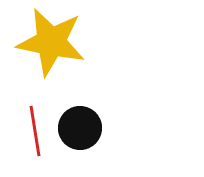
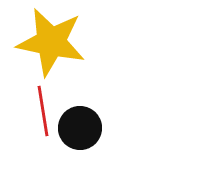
red line: moved 8 px right, 20 px up
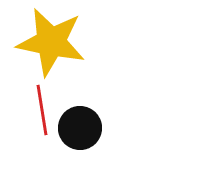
red line: moved 1 px left, 1 px up
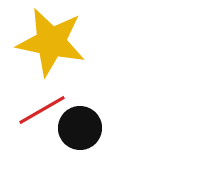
red line: rotated 69 degrees clockwise
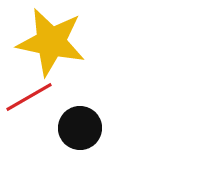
red line: moved 13 px left, 13 px up
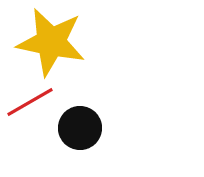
red line: moved 1 px right, 5 px down
